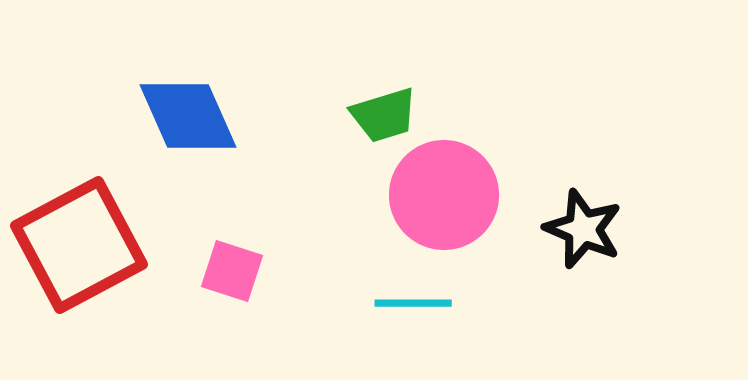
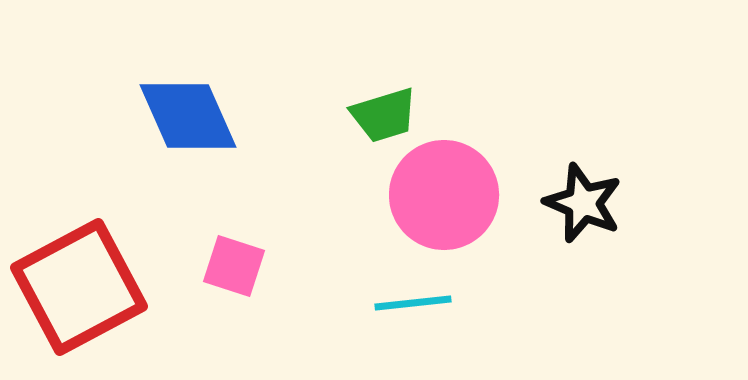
black star: moved 26 px up
red square: moved 42 px down
pink square: moved 2 px right, 5 px up
cyan line: rotated 6 degrees counterclockwise
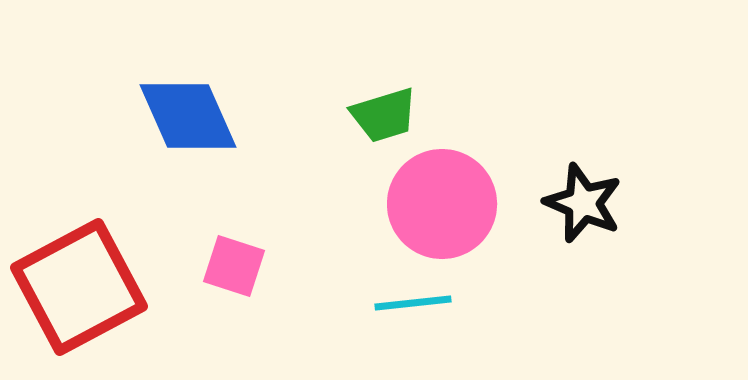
pink circle: moved 2 px left, 9 px down
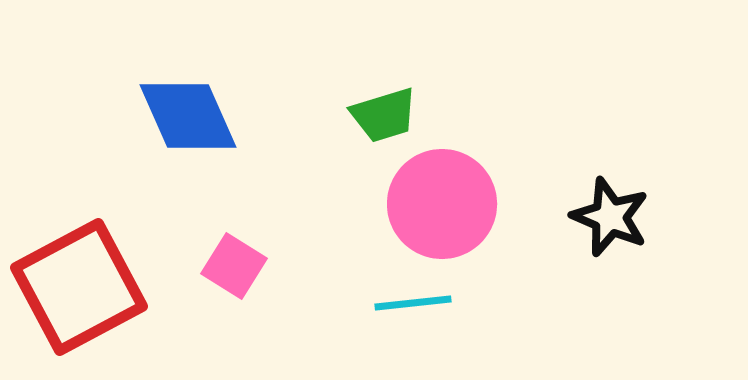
black star: moved 27 px right, 14 px down
pink square: rotated 14 degrees clockwise
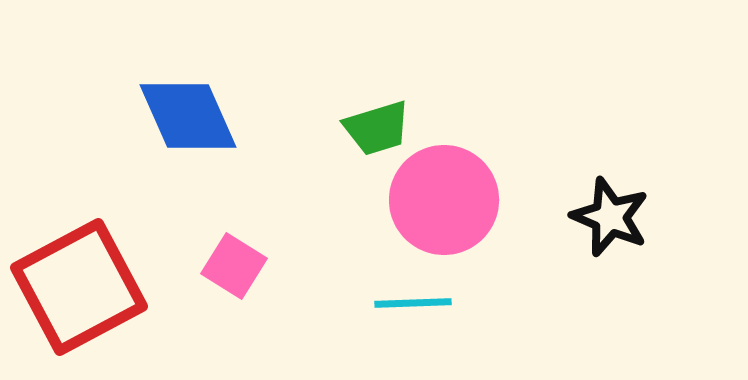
green trapezoid: moved 7 px left, 13 px down
pink circle: moved 2 px right, 4 px up
cyan line: rotated 4 degrees clockwise
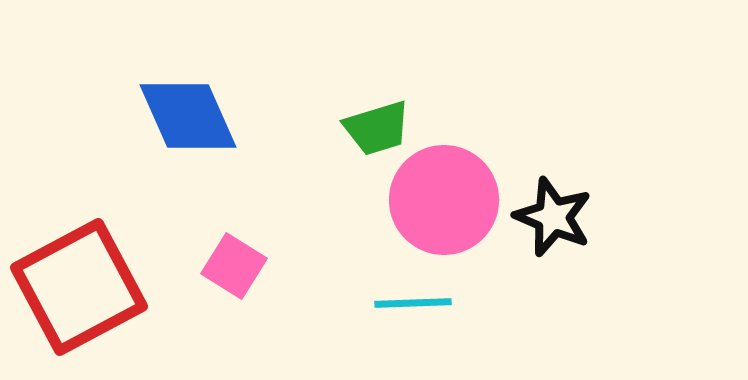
black star: moved 57 px left
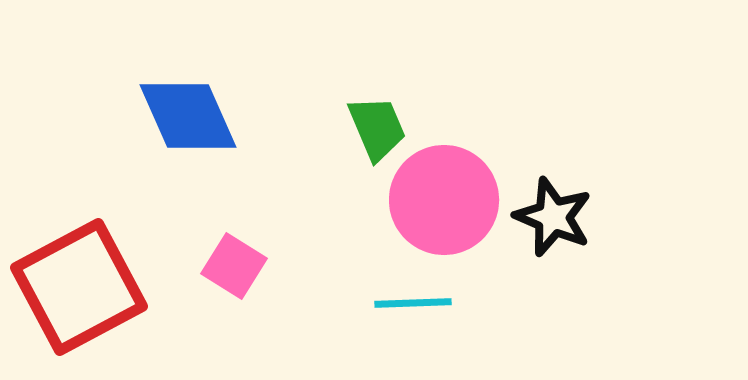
green trapezoid: rotated 96 degrees counterclockwise
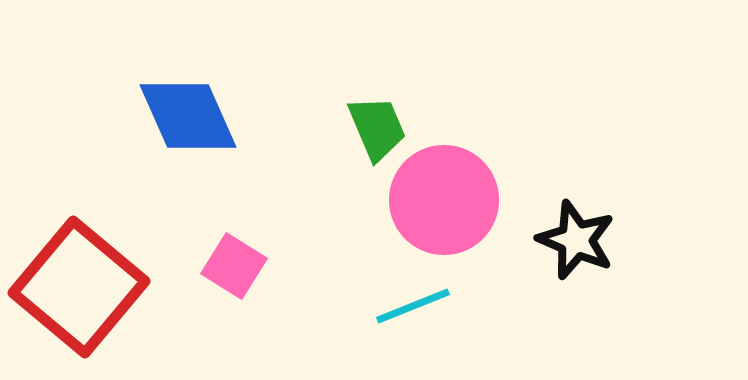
black star: moved 23 px right, 23 px down
red square: rotated 22 degrees counterclockwise
cyan line: moved 3 px down; rotated 20 degrees counterclockwise
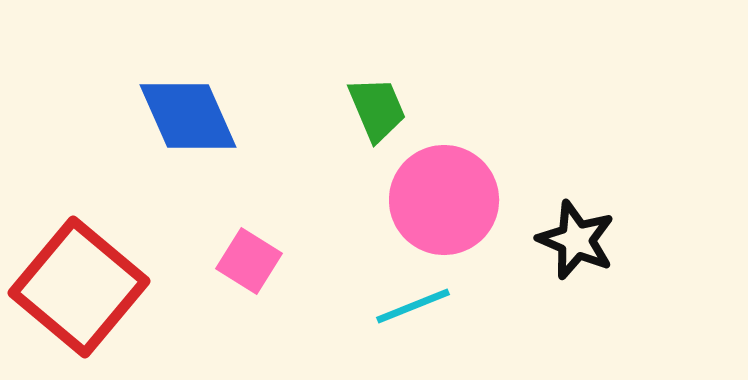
green trapezoid: moved 19 px up
pink square: moved 15 px right, 5 px up
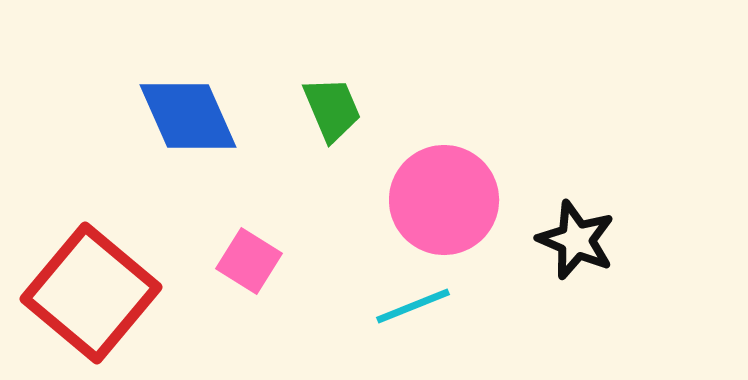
green trapezoid: moved 45 px left
red square: moved 12 px right, 6 px down
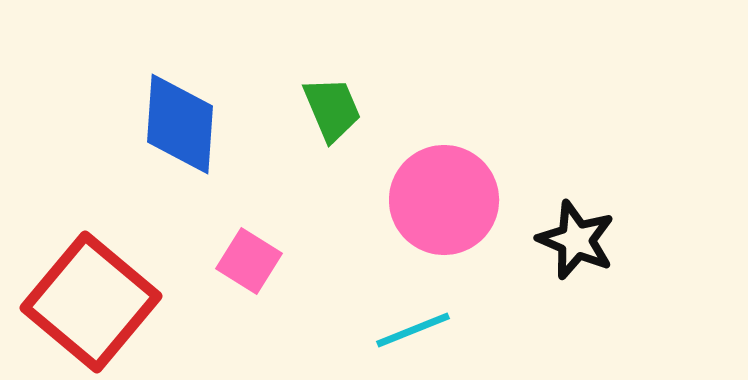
blue diamond: moved 8 px left, 8 px down; rotated 28 degrees clockwise
red square: moved 9 px down
cyan line: moved 24 px down
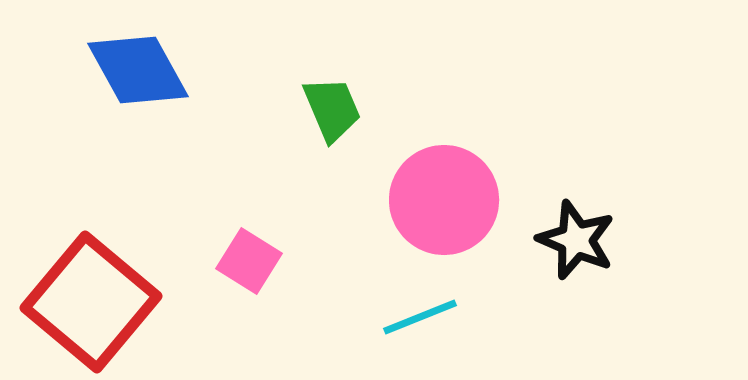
blue diamond: moved 42 px left, 54 px up; rotated 33 degrees counterclockwise
cyan line: moved 7 px right, 13 px up
